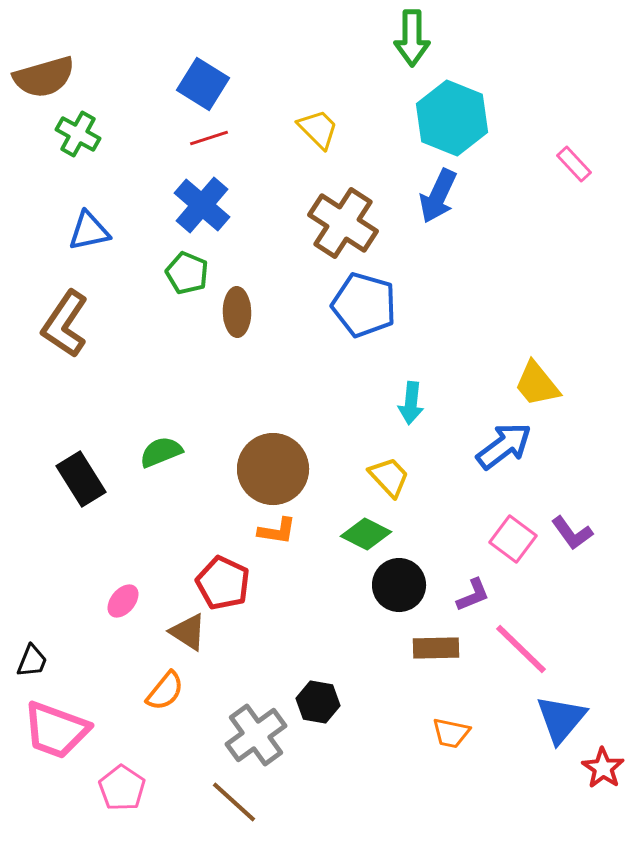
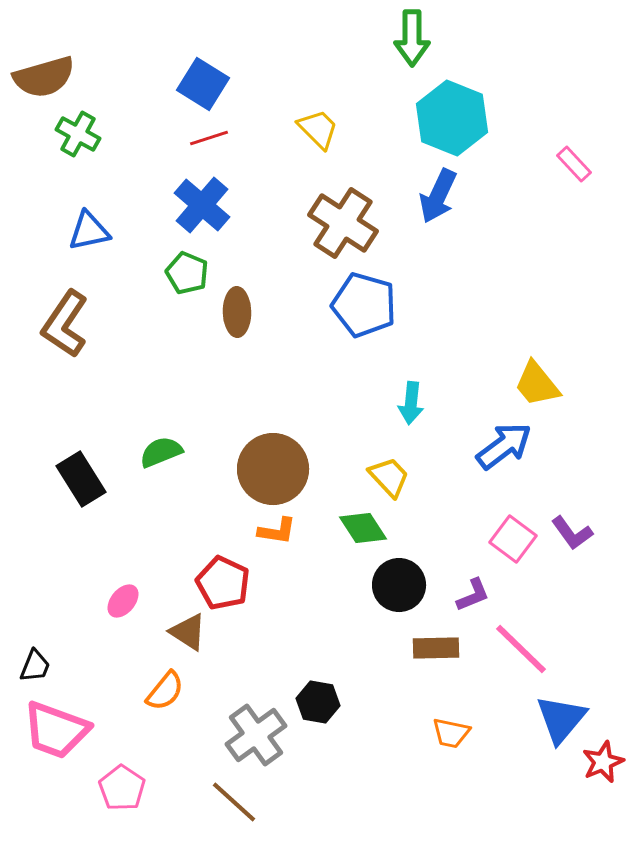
green diamond at (366, 534): moved 3 px left, 6 px up; rotated 30 degrees clockwise
black trapezoid at (32, 661): moved 3 px right, 5 px down
red star at (603, 768): moved 6 px up; rotated 15 degrees clockwise
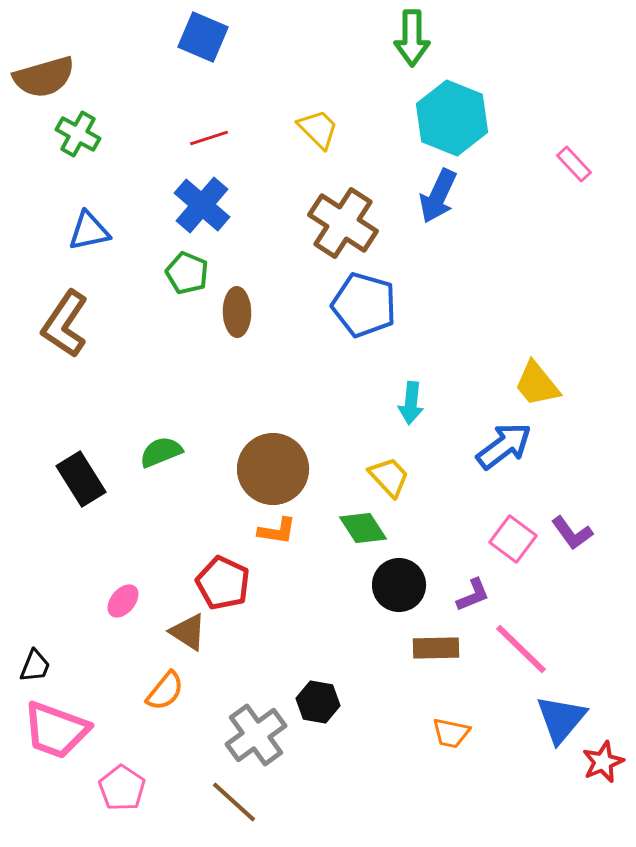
blue square at (203, 84): moved 47 px up; rotated 9 degrees counterclockwise
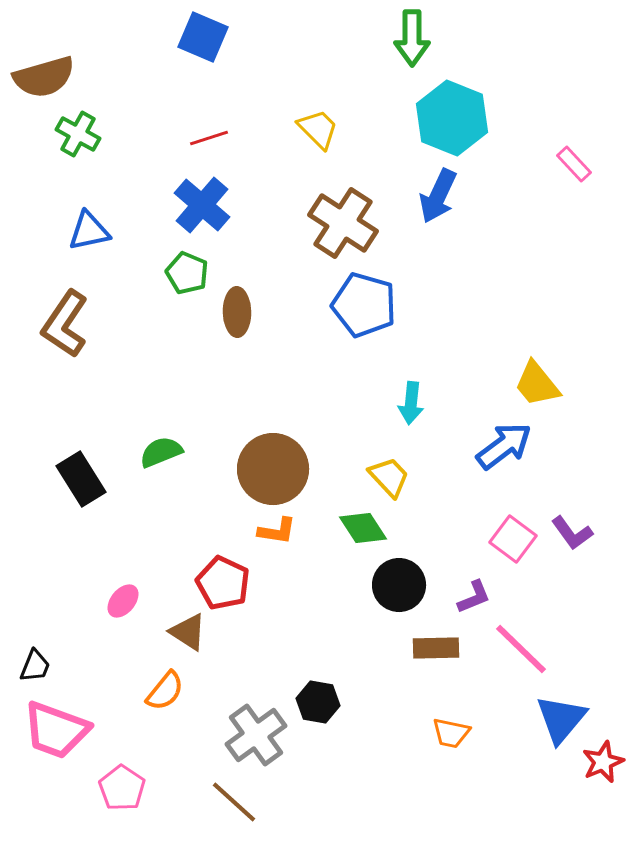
purple L-shape at (473, 595): moved 1 px right, 2 px down
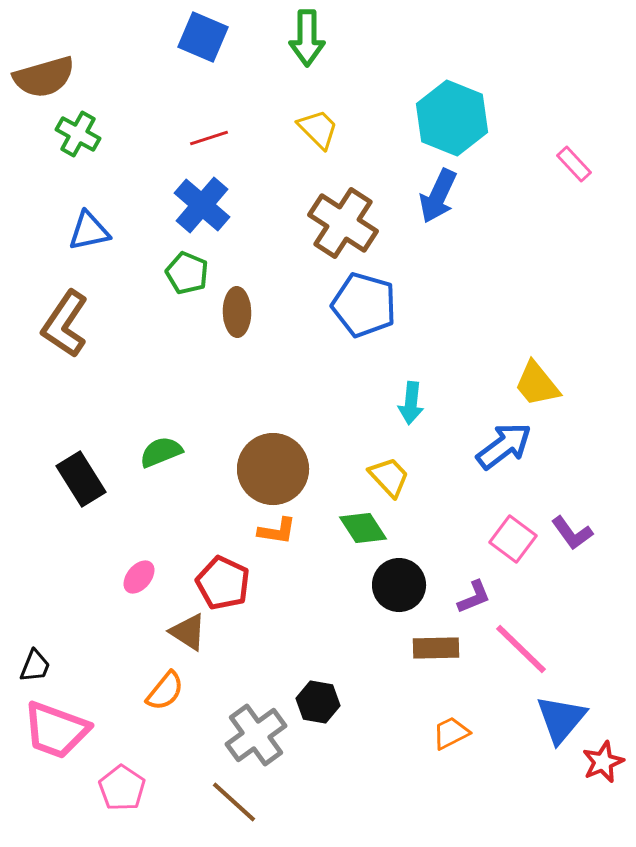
green arrow at (412, 38): moved 105 px left
pink ellipse at (123, 601): moved 16 px right, 24 px up
orange trapezoid at (451, 733): rotated 141 degrees clockwise
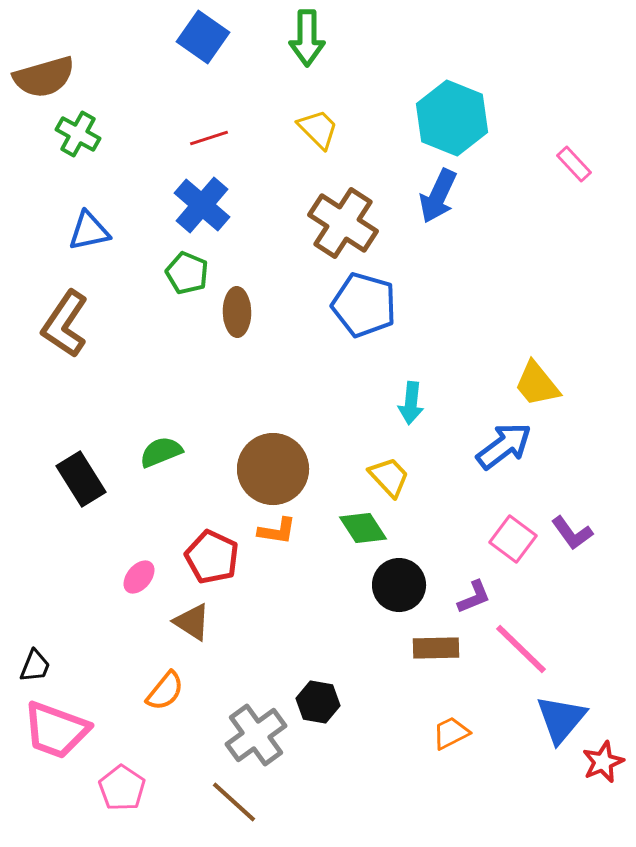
blue square at (203, 37): rotated 12 degrees clockwise
red pentagon at (223, 583): moved 11 px left, 26 px up
brown triangle at (188, 632): moved 4 px right, 10 px up
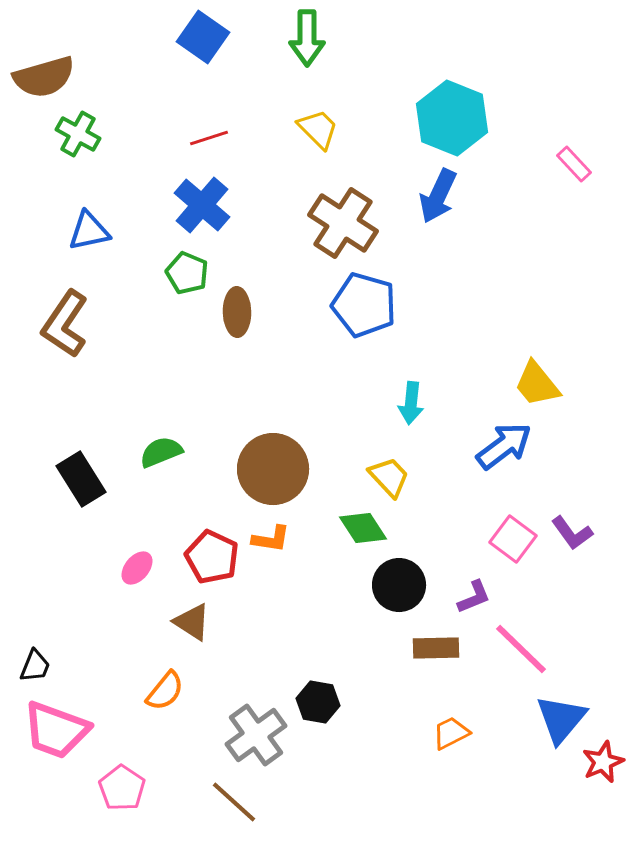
orange L-shape at (277, 531): moved 6 px left, 8 px down
pink ellipse at (139, 577): moved 2 px left, 9 px up
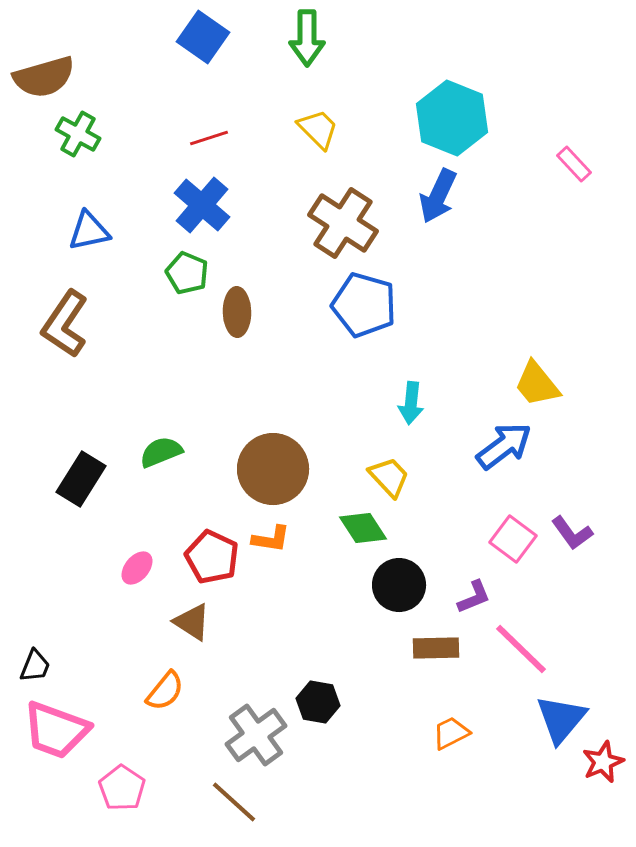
black rectangle at (81, 479): rotated 64 degrees clockwise
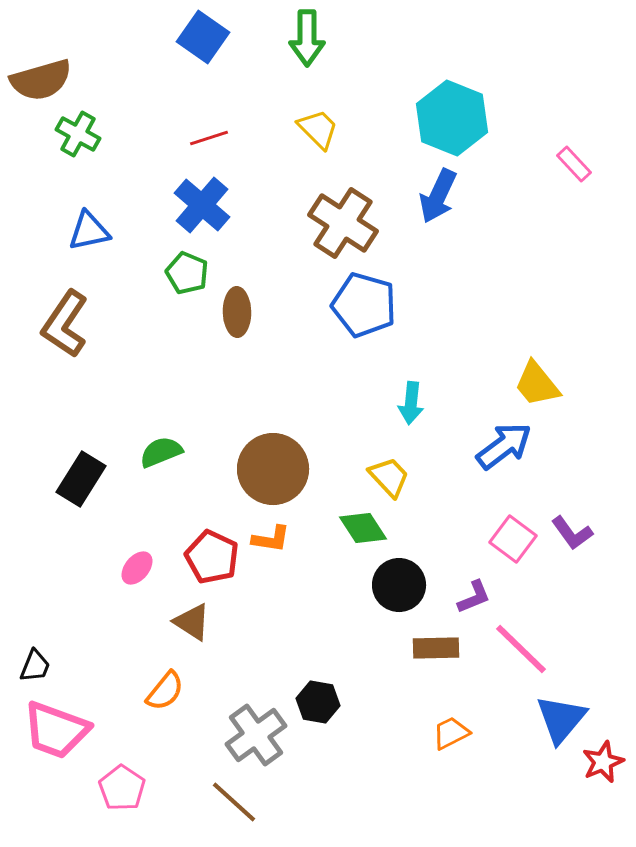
brown semicircle at (44, 77): moved 3 px left, 3 px down
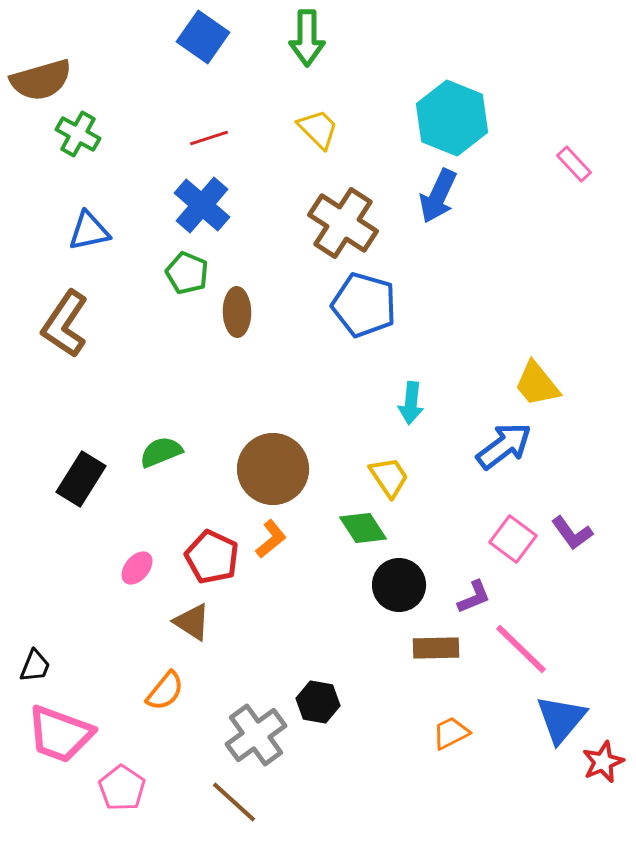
yellow trapezoid at (389, 477): rotated 9 degrees clockwise
orange L-shape at (271, 539): rotated 48 degrees counterclockwise
pink trapezoid at (56, 730): moved 4 px right, 4 px down
